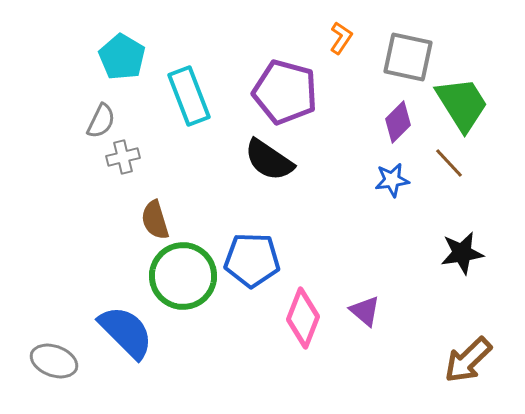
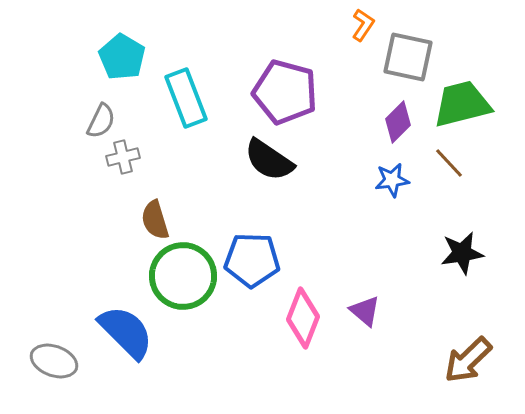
orange L-shape: moved 22 px right, 13 px up
cyan rectangle: moved 3 px left, 2 px down
green trapezoid: rotated 72 degrees counterclockwise
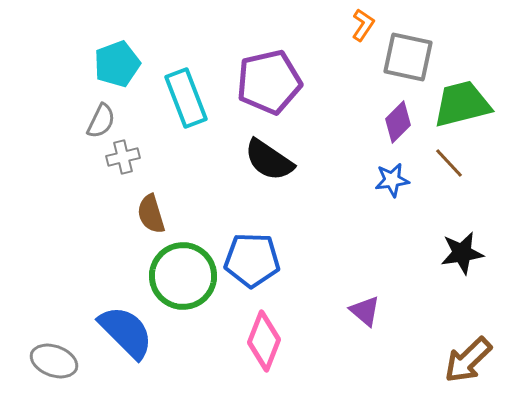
cyan pentagon: moved 5 px left, 7 px down; rotated 21 degrees clockwise
purple pentagon: moved 16 px left, 10 px up; rotated 28 degrees counterclockwise
brown semicircle: moved 4 px left, 6 px up
pink diamond: moved 39 px left, 23 px down
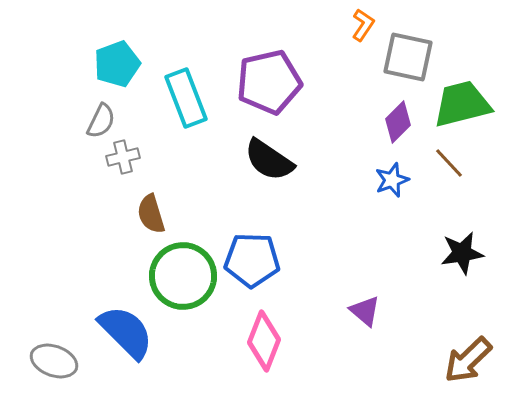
blue star: rotated 12 degrees counterclockwise
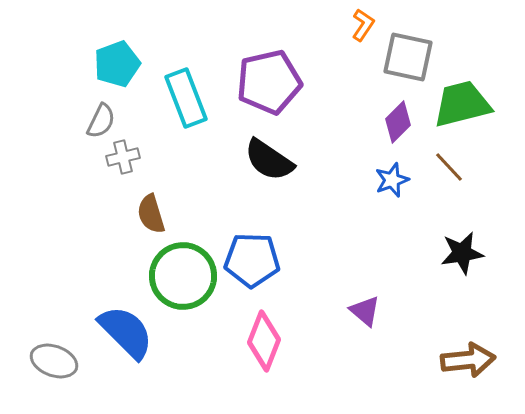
brown line: moved 4 px down
brown arrow: rotated 142 degrees counterclockwise
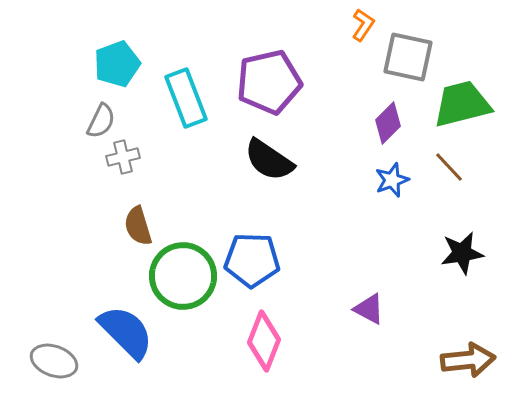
purple diamond: moved 10 px left, 1 px down
brown semicircle: moved 13 px left, 12 px down
purple triangle: moved 4 px right, 2 px up; rotated 12 degrees counterclockwise
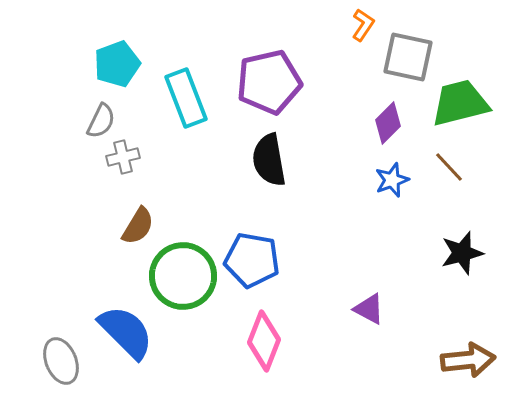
green trapezoid: moved 2 px left, 1 px up
black semicircle: rotated 46 degrees clockwise
brown semicircle: rotated 132 degrees counterclockwise
black star: rotated 6 degrees counterclockwise
blue pentagon: rotated 8 degrees clockwise
gray ellipse: moved 7 px right; rotated 48 degrees clockwise
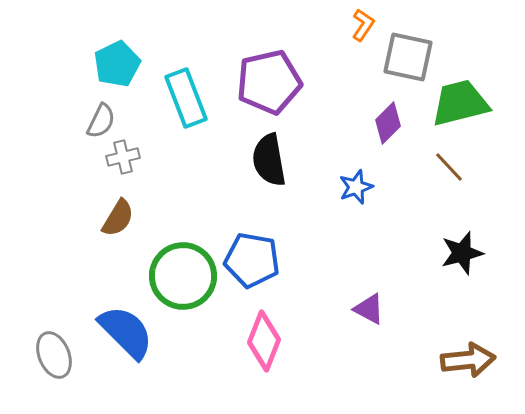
cyan pentagon: rotated 6 degrees counterclockwise
blue star: moved 36 px left, 7 px down
brown semicircle: moved 20 px left, 8 px up
gray ellipse: moved 7 px left, 6 px up
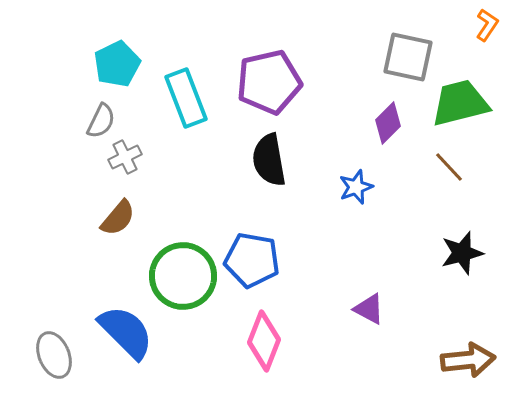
orange L-shape: moved 124 px right
gray cross: moved 2 px right; rotated 12 degrees counterclockwise
brown semicircle: rotated 9 degrees clockwise
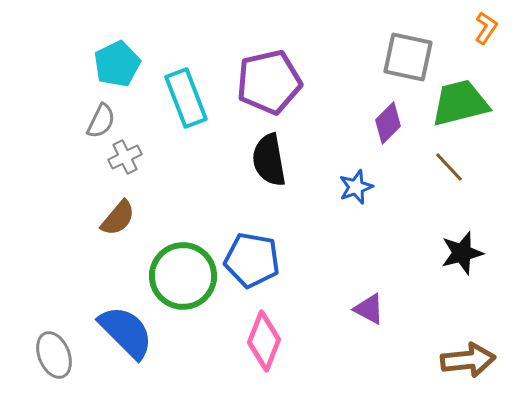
orange L-shape: moved 1 px left, 3 px down
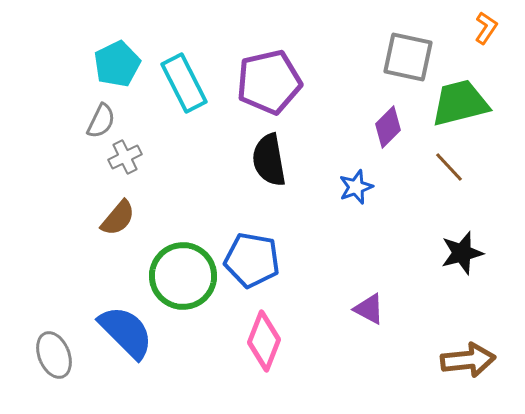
cyan rectangle: moved 2 px left, 15 px up; rotated 6 degrees counterclockwise
purple diamond: moved 4 px down
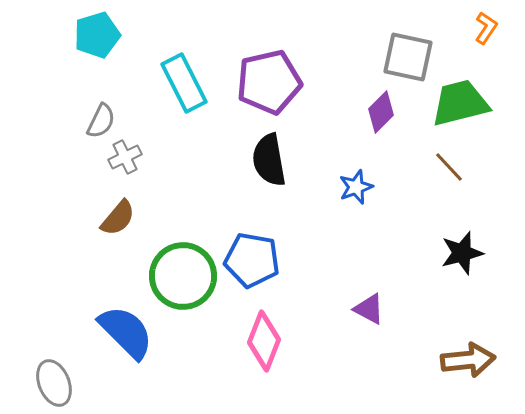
cyan pentagon: moved 20 px left, 29 px up; rotated 9 degrees clockwise
purple diamond: moved 7 px left, 15 px up
gray ellipse: moved 28 px down
